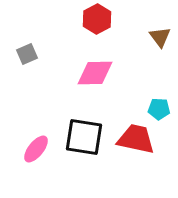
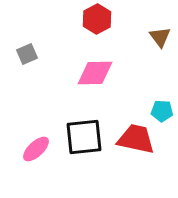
cyan pentagon: moved 3 px right, 2 px down
black square: rotated 15 degrees counterclockwise
pink ellipse: rotated 8 degrees clockwise
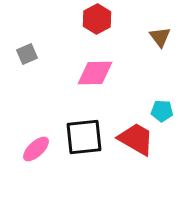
red trapezoid: rotated 18 degrees clockwise
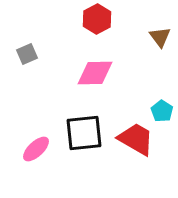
cyan pentagon: rotated 30 degrees clockwise
black square: moved 4 px up
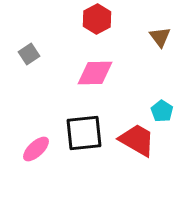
gray square: moved 2 px right; rotated 10 degrees counterclockwise
red trapezoid: moved 1 px right, 1 px down
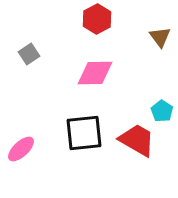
pink ellipse: moved 15 px left
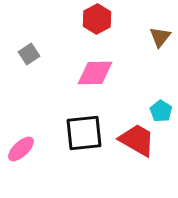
brown triangle: rotated 15 degrees clockwise
cyan pentagon: moved 1 px left
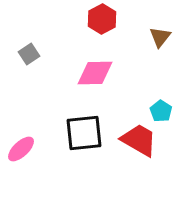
red hexagon: moved 5 px right
red trapezoid: moved 2 px right
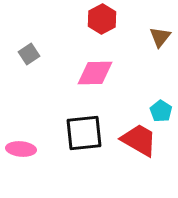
pink ellipse: rotated 48 degrees clockwise
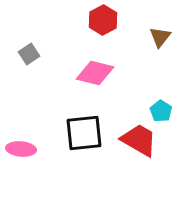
red hexagon: moved 1 px right, 1 px down
pink diamond: rotated 15 degrees clockwise
